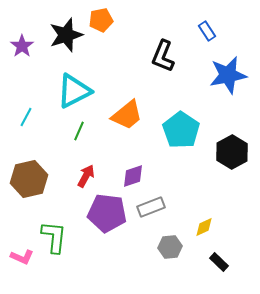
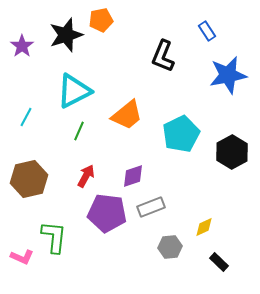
cyan pentagon: moved 4 px down; rotated 12 degrees clockwise
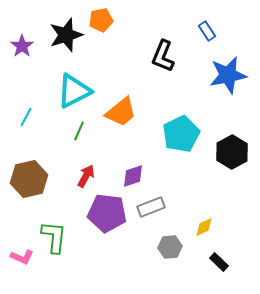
orange trapezoid: moved 6 px left, 3 px up
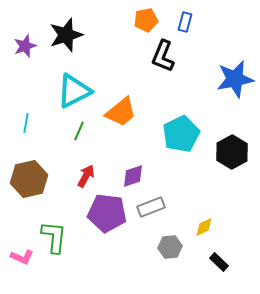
orange pentagon: moved 45 px right
blue rectangle: moved 22 px left, 9 px up; rotated 48 degrees clockwise
purple star: moved 3 px right; rotated 15 degrees clockwise
blue star: moved 7 px right, 4 px down
cyan line: moved 6 px down; rotated 18 degrees counterclockwise
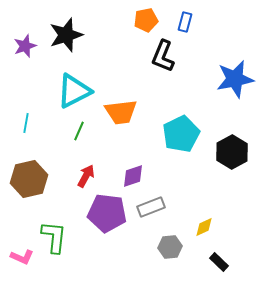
orange trapezoid: rotated 32 degrees clockwise
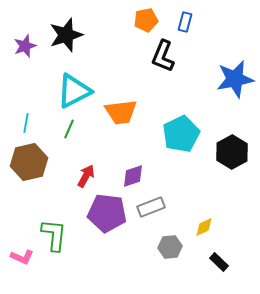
green line: moved 10 px left, 2 px up
brown hexagon: moved 17 px up
green L-shape: moved 2 px up
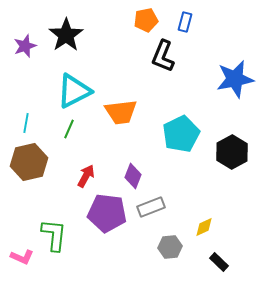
black star: rotated 16 degrees counterclockwise
purple diamond: rotated 50 degrees counterclockwise
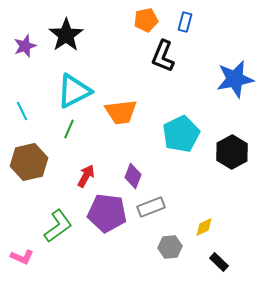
cyan line: moved 4 px left, 12 px up; rotated 36 degrees counterclockwise
green L-shape: moved 4 px right, 9 px up; rotated 48 degrees clockwise
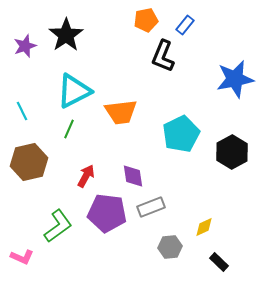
blue rectangle: moved 3 px down; rotated 24 degrees clockwise
purple diamond: rotated 30 degrees counterclockwise
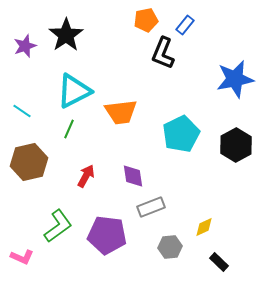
black L-shape: moved 3 px up
cyan line: rotated 30 degrees counterclockwise
black hexagon: moved 4 px right, 7 px up
purple pentagon: moved 22 px down
